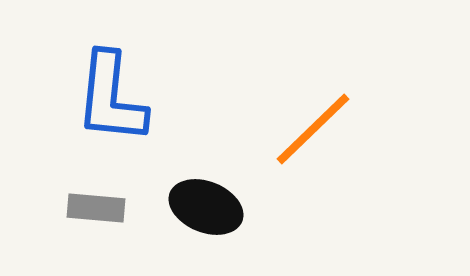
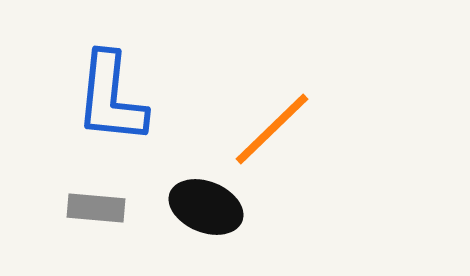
orange line: moved 41 px left
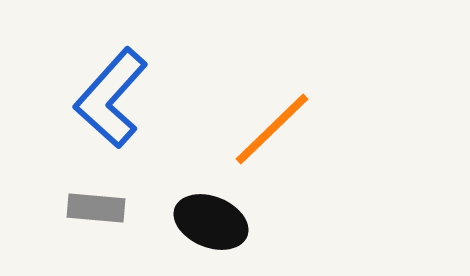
blue L-shape: rotated 36 degrees clockwise
black ellipse: moved 5 px right, 15 px down
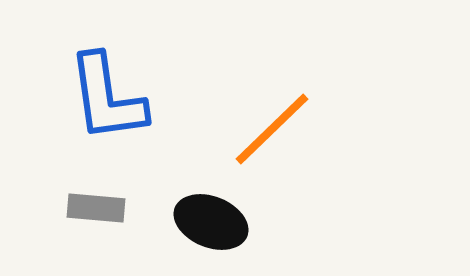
blue L-shape: moved 4 px left; rotated 50 degrees counterclockwise
